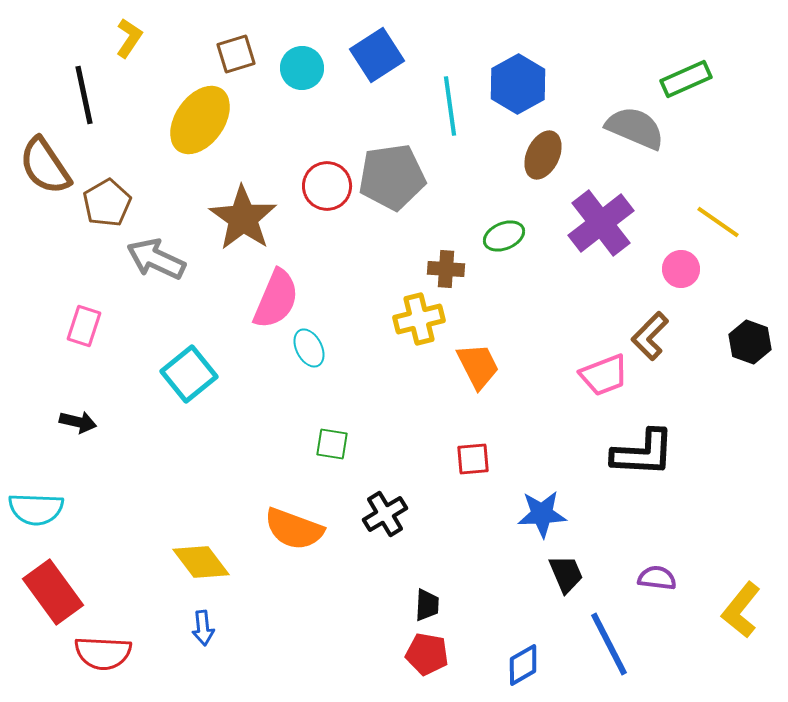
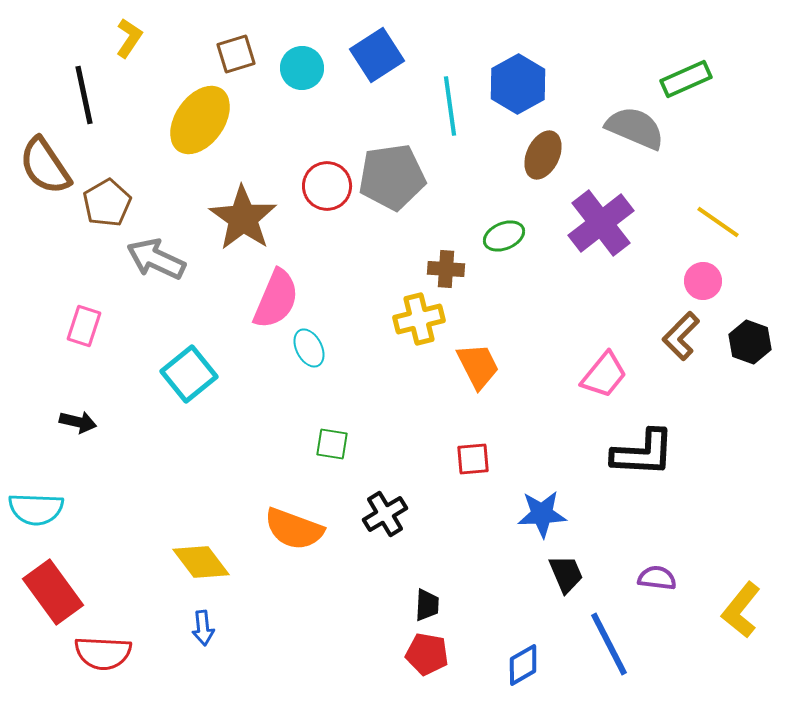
pink circle at (681, 269): moved 22 px right, 12 px down
brown L-shape at (650, 336): moved 31 px right
pink trapezoid at (604, 375): rotated 30 degrees counterclockwise
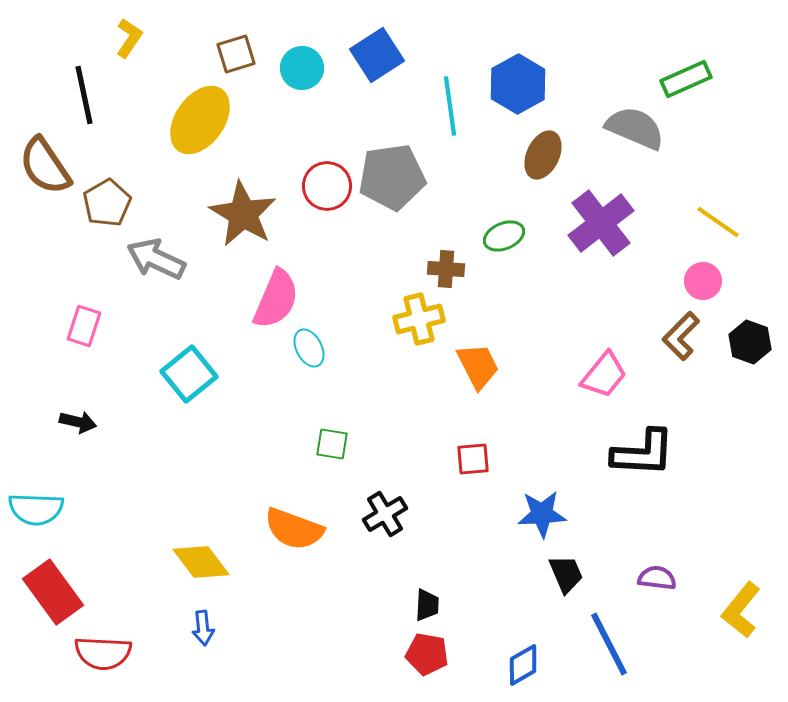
brown star at (243, 218): moved 4 px up; rotated 4 degrees counterclockwise
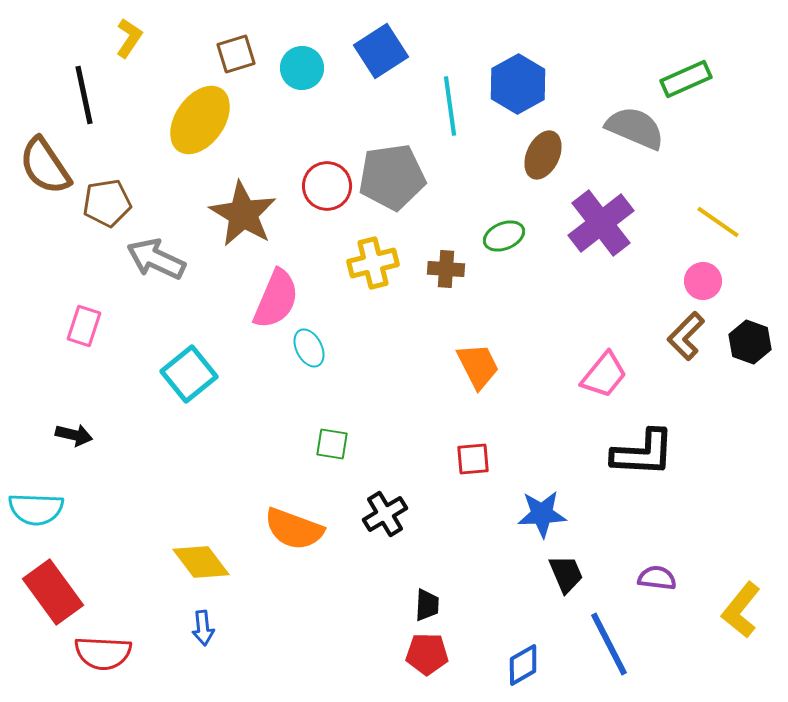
blue square at (377, 55): moved 4 px right, 4 px up
brown pentagon at (107, 203): rotated 21 degrees clockwise
yellow cross at (419, 319): moved 46 px left, 56 px up
brown L-shape at (681, 336): moved 5 px right
black arrow at (78, 422): moved 4 px left, 13 px down
red pentagon at (427, 654): rotated 9 degrees counterclockwise
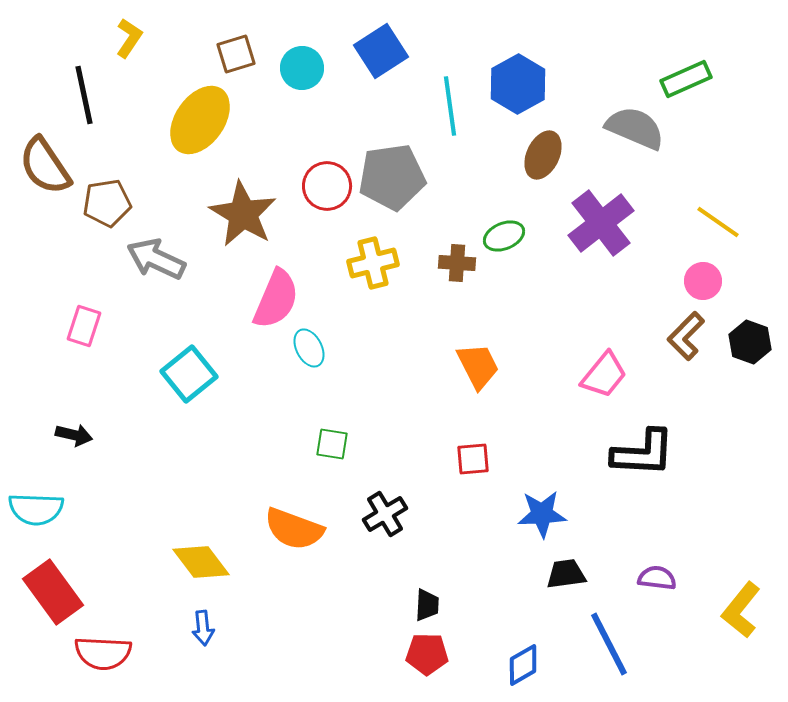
brown cross at (446, 269): moved 11 px right, 6 px up
black trapezoid at (566, 574): rotated 75 degrees counterclockwise
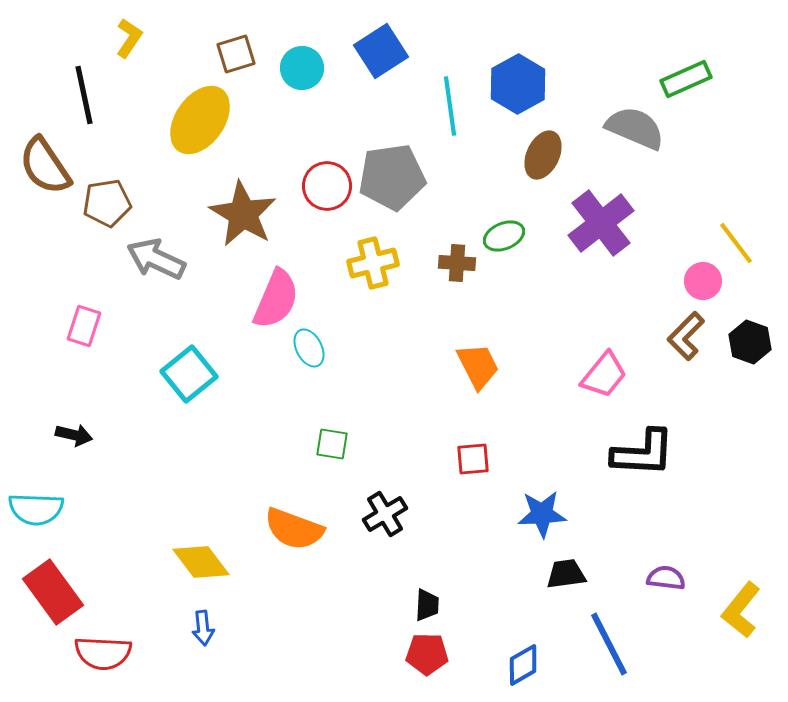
yellow line at (718, 222): moved 18 px right, 21 px down; rotated 18 degrees clockwise
purple semicircle at (657, 578): moved 9 px right
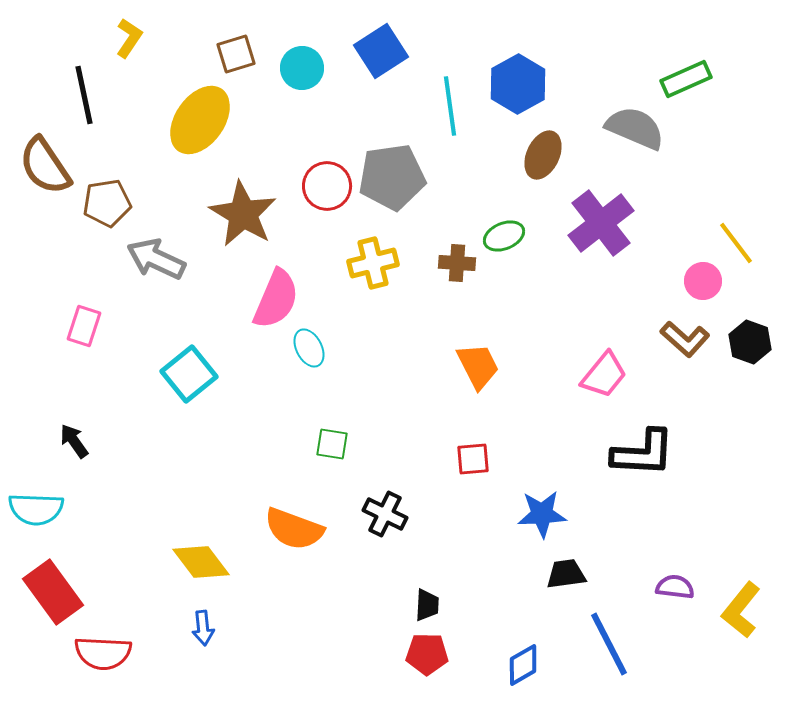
brown L-shape at (686, 336): moved 1 px left, 3 px down; rotated 93 degrees counterclockwise
black arrow at (74, 435): moved 6 px down; rotated 138 degrees counterclockwise
black cross at (385, 514): rotated 33 degrees counterclockwise
purple semicircle at (666, 578): moved 9 px right, 9 px down
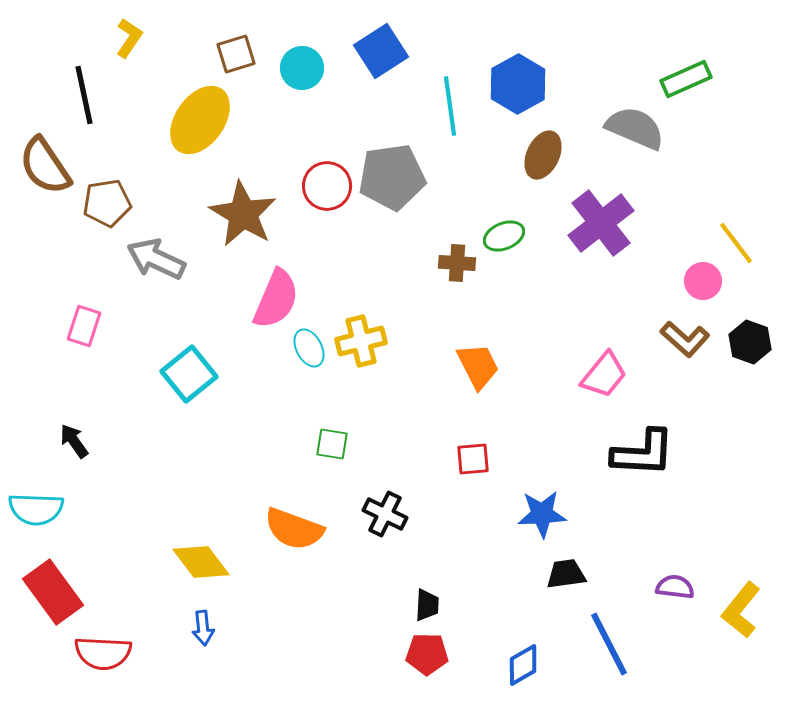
yellow cross at (373, 263): moved 12 px left, 78 px down
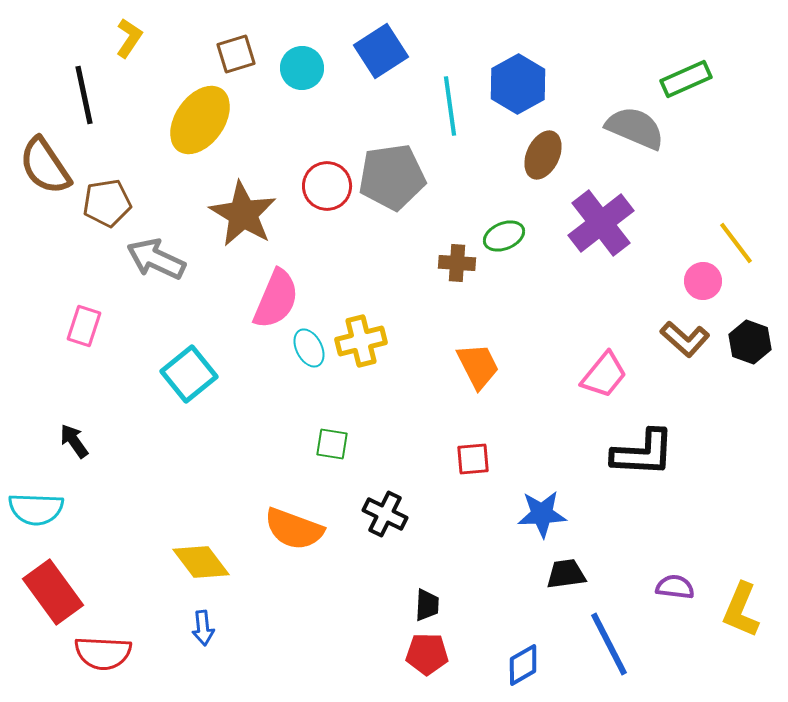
yellow L-shape at (741, 610): rotated 16 degrees counterclockwise
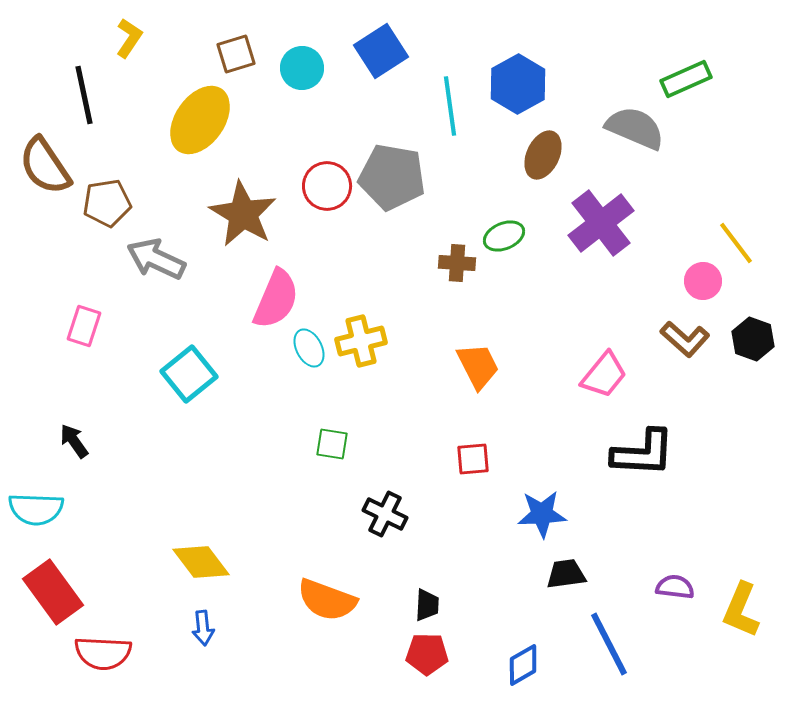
gray pentagon at (392, 177): rotated 18 degrees clockwise
black hexagon at (750, 342): moved 3 px right, 3 px up
orange semicircle at (294, 529): moved 33 px right, 71 px down
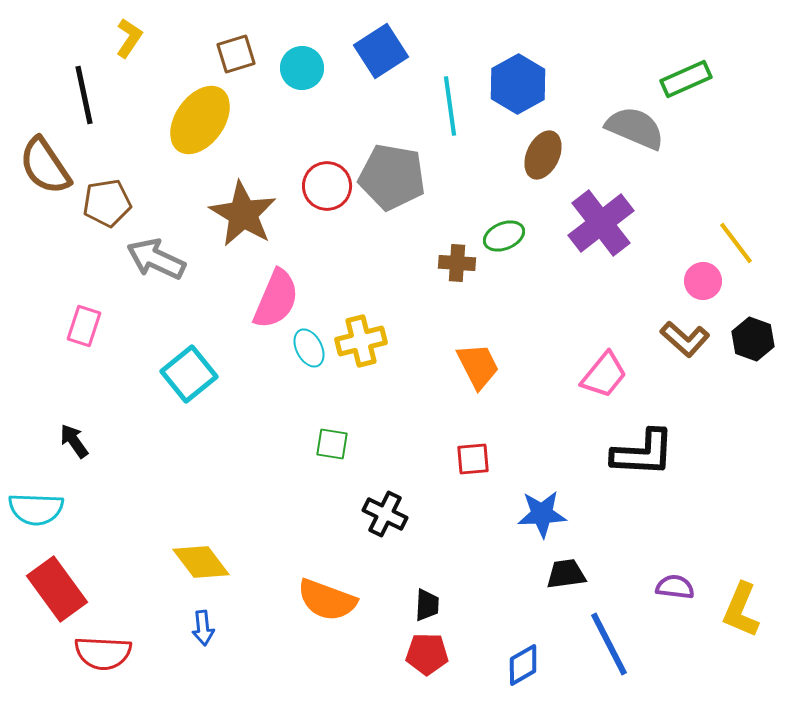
red rectangle at (53, 592): moved 4 px right, 3 px up
